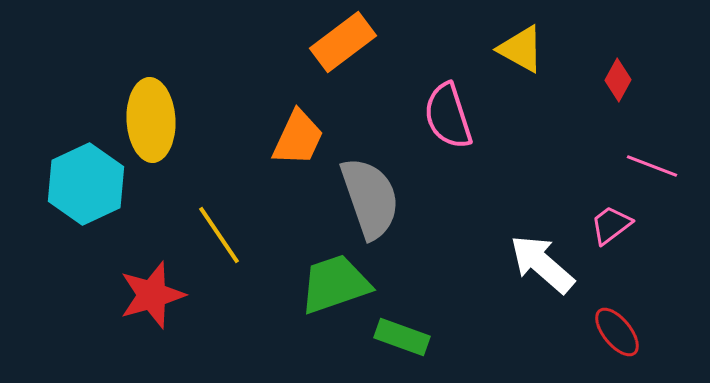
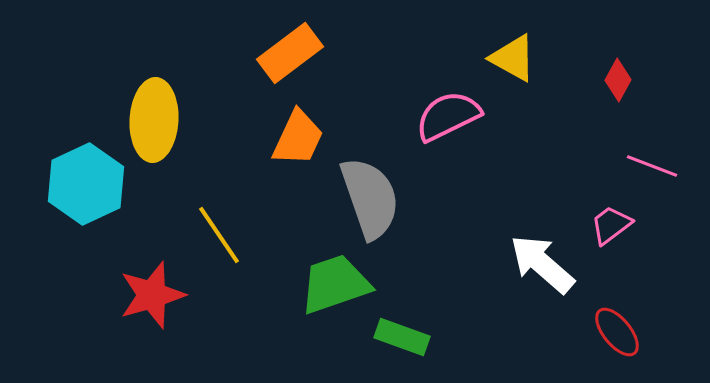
orange rectangle: moved 53 px left, 11 px down
yellow triangle: moved 8 px left, 9 px down
pink semicircle: rotated 82 degrees clockwise
yellow ellipse: moved 3 px right; rotated 6 degrees clockwise
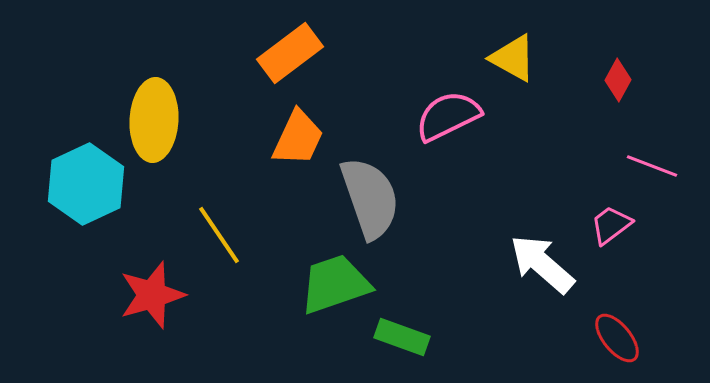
red ellipse: moved 6 px down
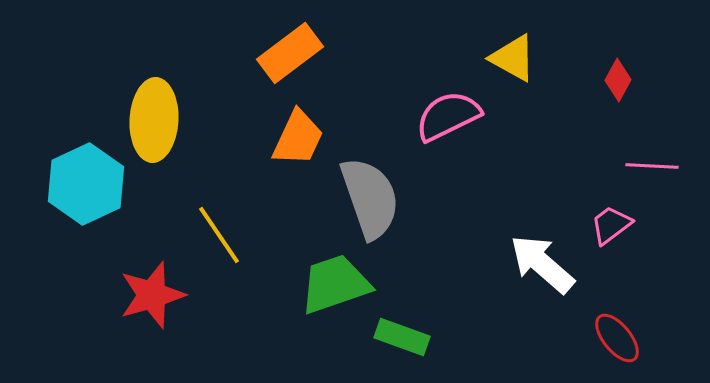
pink line: rotated 18 degrees counterclockwise
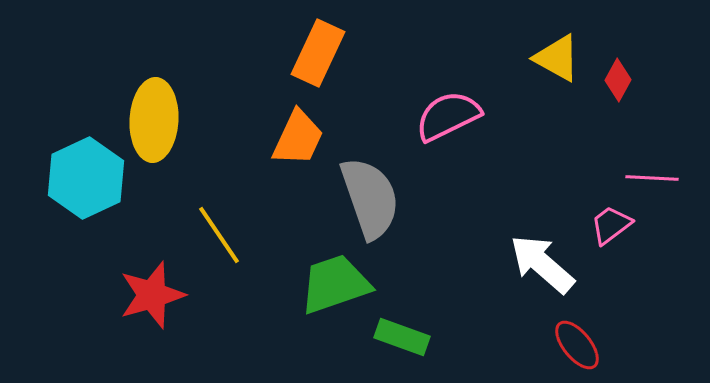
orange rectangle: moved 28 px right; rotated 28 degrees counterclockwise
yellow triangle: moved 44 px right
pink line: moved 12 px down
cyan hexagon: moved 6 px up
red ellipse: moved 40 px left, 7 px down
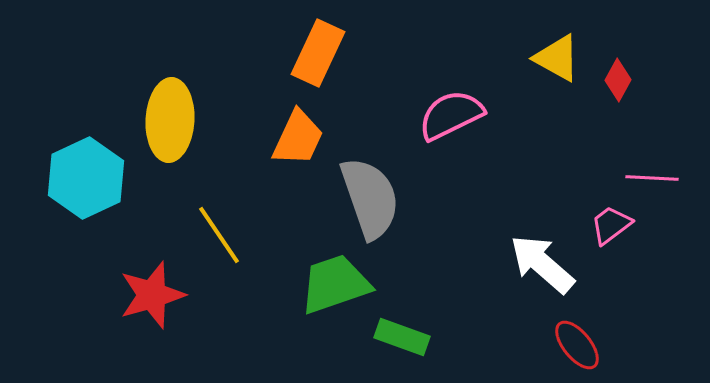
pink semicircle: moved 3 px right, 1 px up
yellow ellipse: moved 16 px right
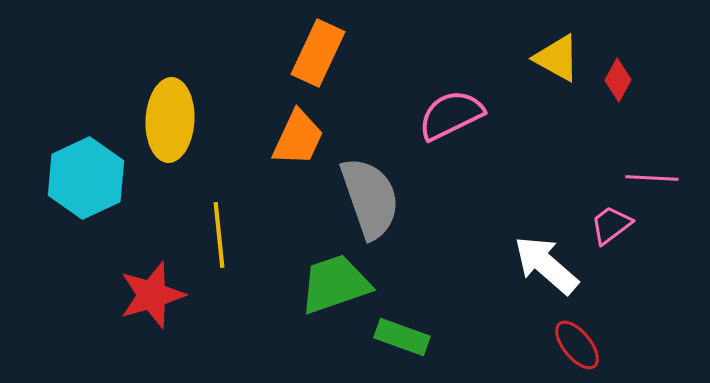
yellow line: rotated 28 degrees clockwise
white arrow: moved 4 px right, 1 px down
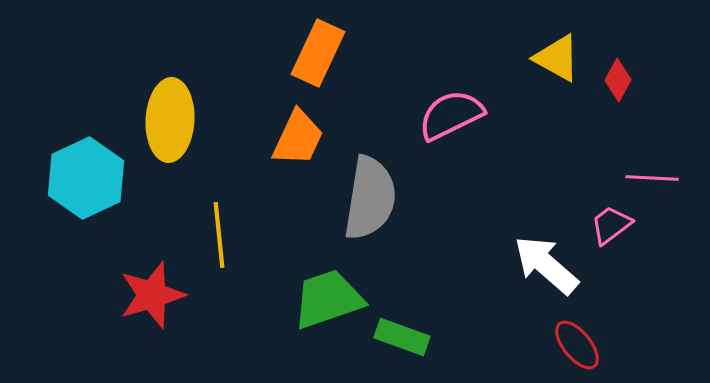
gray semicircle: rotated 28 degrees clockwise
green trapezoid: moved 7 px left, 15 px down
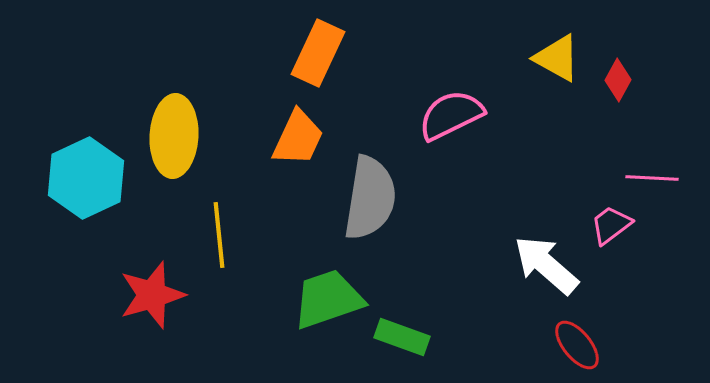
yellow ellipse: moved 4 px right, 16 px down
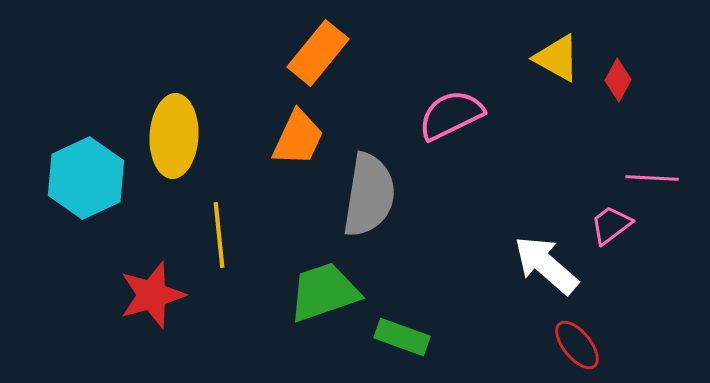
orange rectangle: rotated 14 degrees clockwise
gray semicircle: moved 1 px left, 3 px up
green trapezoid: moved 4 px left, 7 px up
